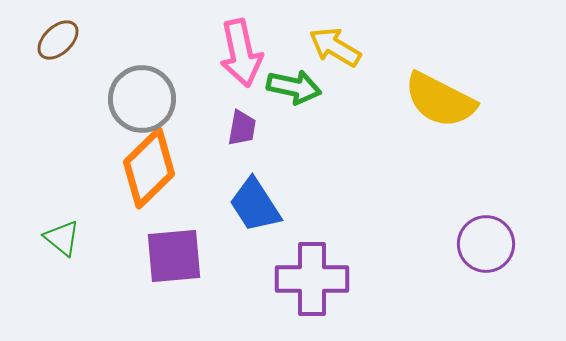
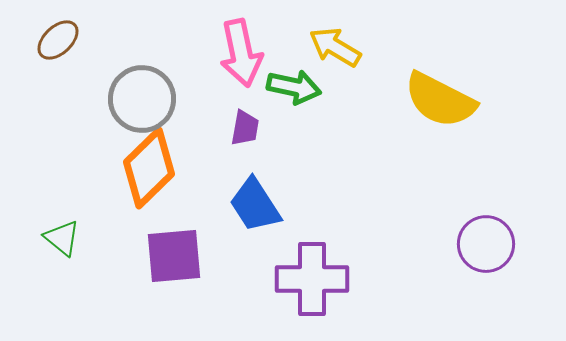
purple trapezoid: moved 3 px right
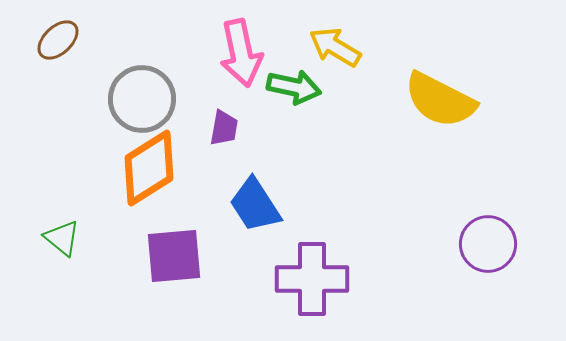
purple trapezoid: moved 21 px left
orange diamond: rotated 12 degrees clockwise
purple circle: moved 2 px right
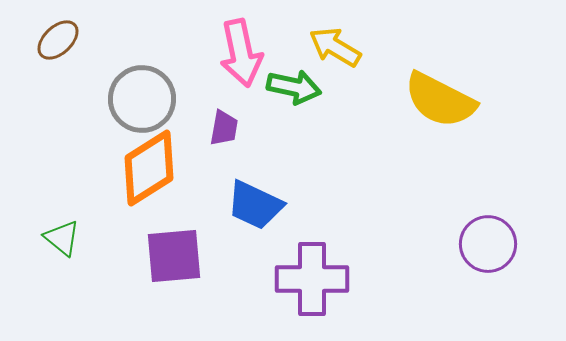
blue trapezoid: rotated 32 degrees counterclockwise
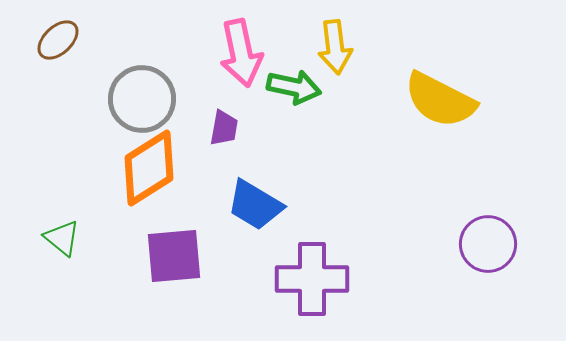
yellow arrow: rotated 128 degrees counterclockwise
blue trapezoid: rotated 6 degrees clockwise
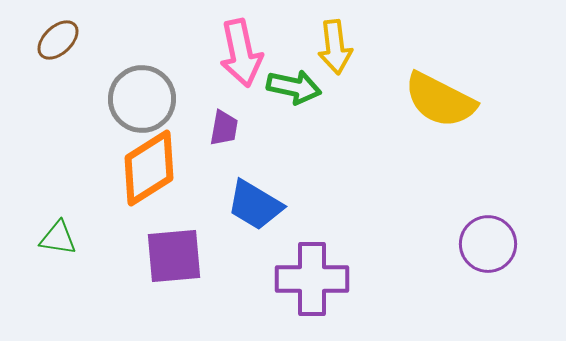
green triangle: moved 4 px left; rotated 30 degrees counterclockwise
